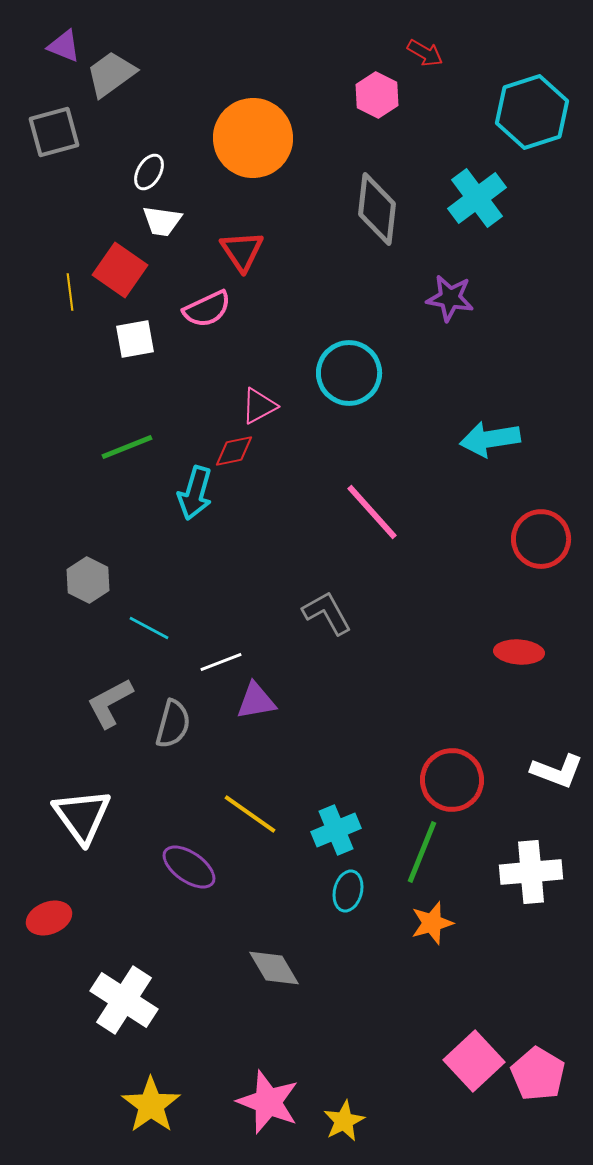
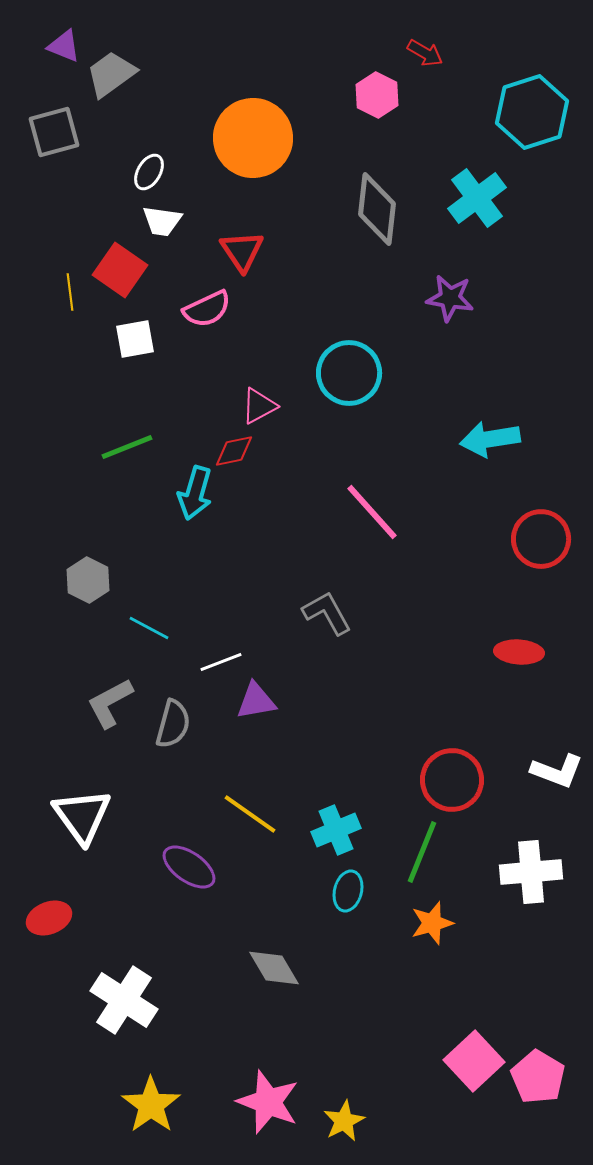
pink pentagon at (538, 1074): moved 3 px down
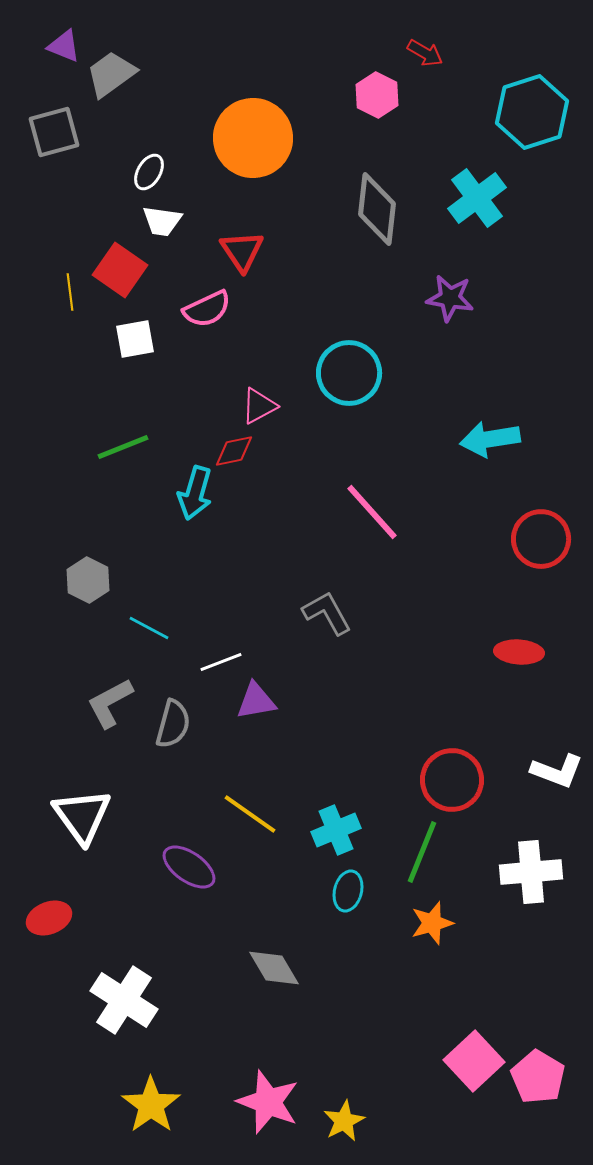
green line at (127, 447): moved 4 px left
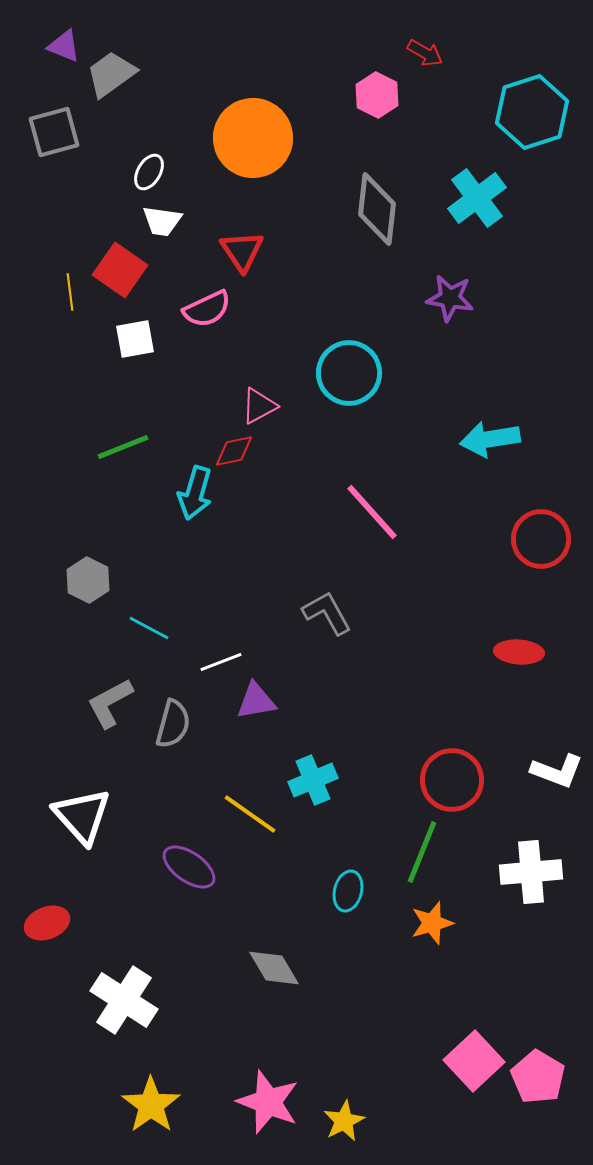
white triangle at (82, 816): rotated 6 degrees counterclockwise
cyan cross at (336, 830): moved 23 px left, 50 px up
red ellipse at (49, 918): moved 2 px left, 5 px down
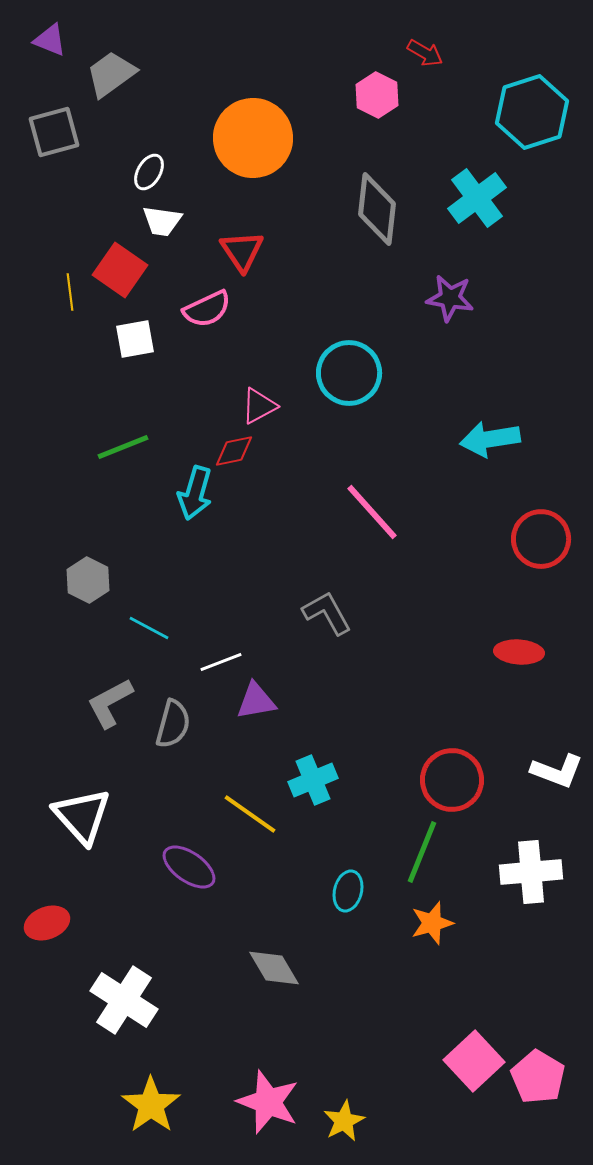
purple triangle at (64, 46): moved 14 px left, 6 px up
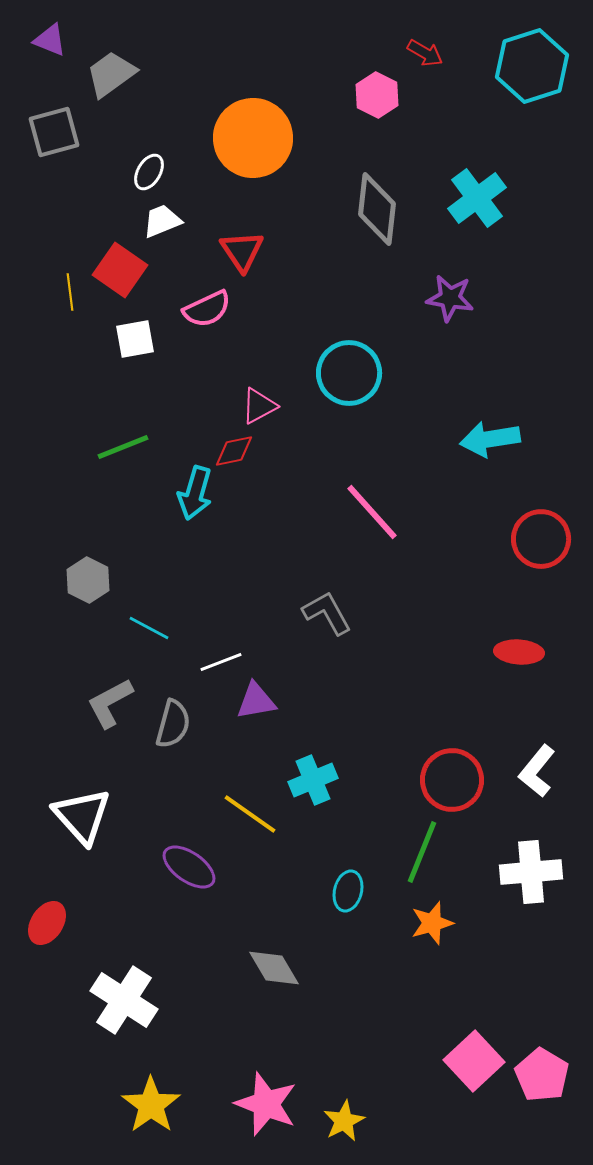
cyan hexagon at (532, 112): moved 46 px up
white trapezoid at (162, 221): rotated 150 degrees clockwise
white L-shape at (557, 771): moved 20 px left; rotated 108 degrees clockwise
red ellipse at (47, 923): rotated 36 degrees counterclockwise
pink pentagon at (538, 1077): moved 4 px right, 2 px up
pink star at (268, 1102): moved 2 px left, 2 px down
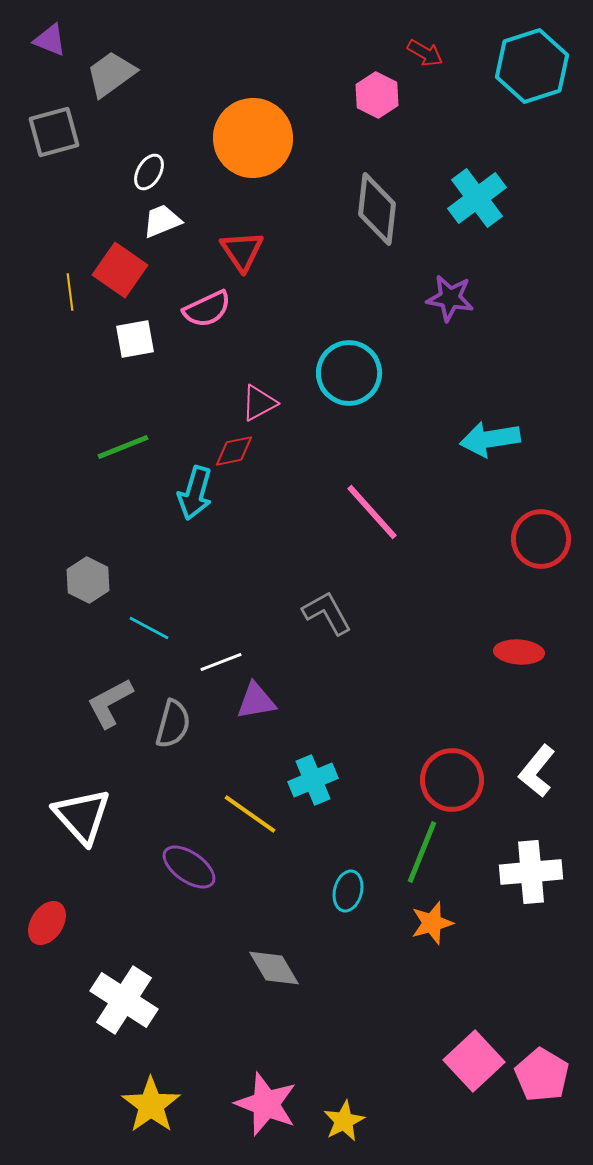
pink triangle at (259, 406): moved 3 px up
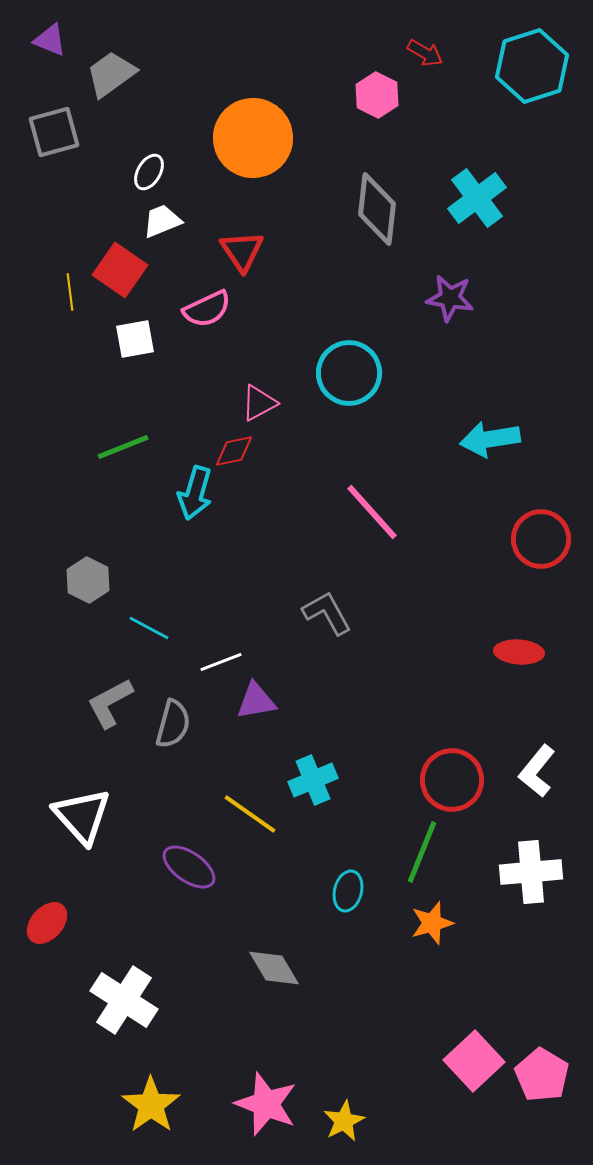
red ellipse at (47, 923): rotated 9 degrees clockwise
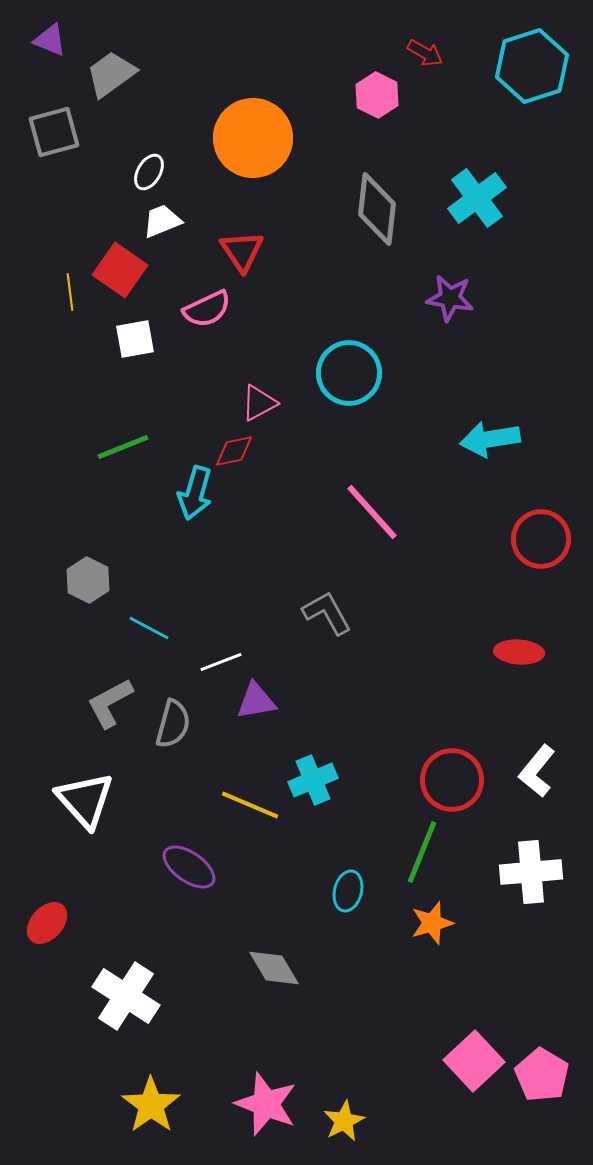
yellow line at (250, 814): moved 9 px up; rotated 12 degrees counterclockwise
white triangle at (82, 816): moved 3 px right, 16 px up
white cross at (124, 1000): moved 2 px right, 4 px up
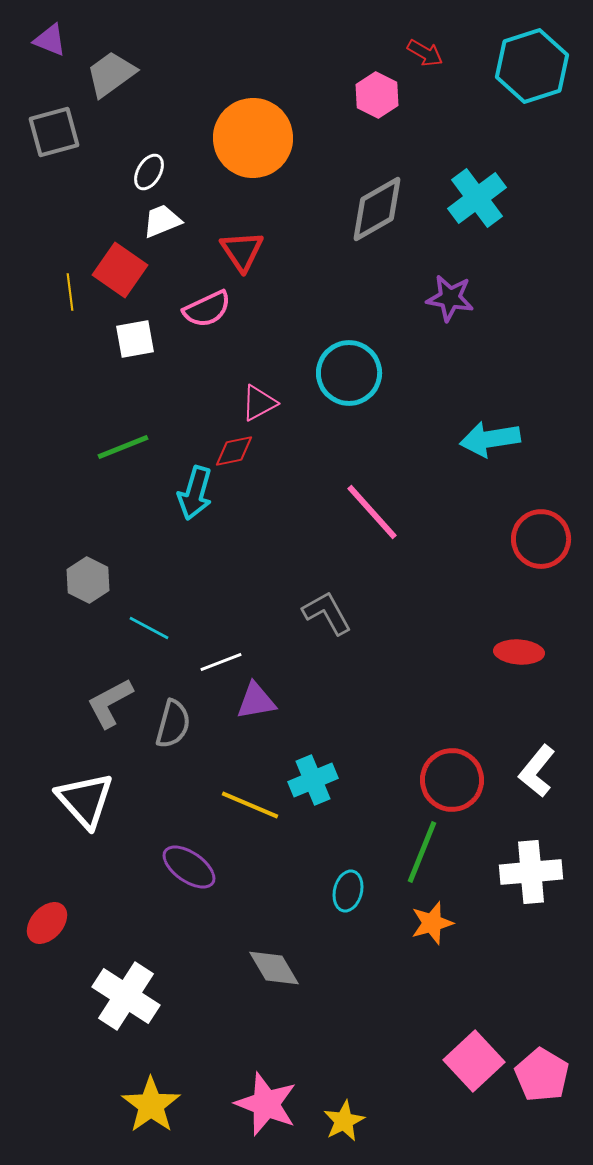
gray diamond at (377, 209): rotated 54 degrees clockwise
